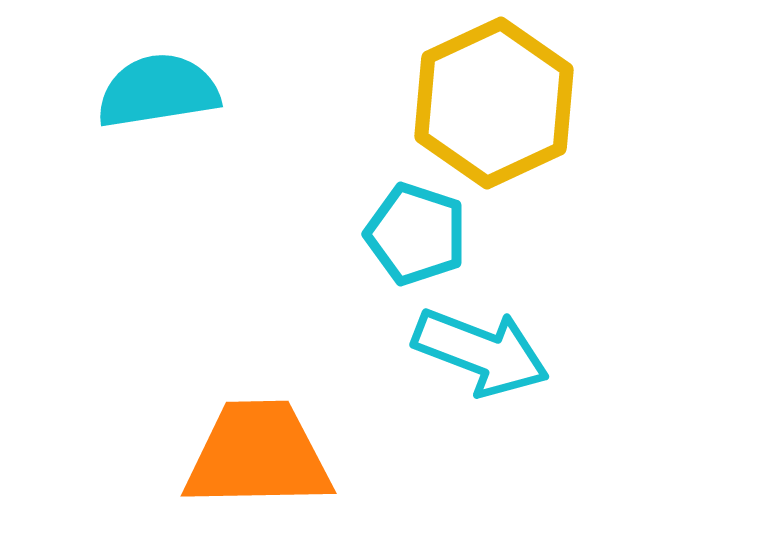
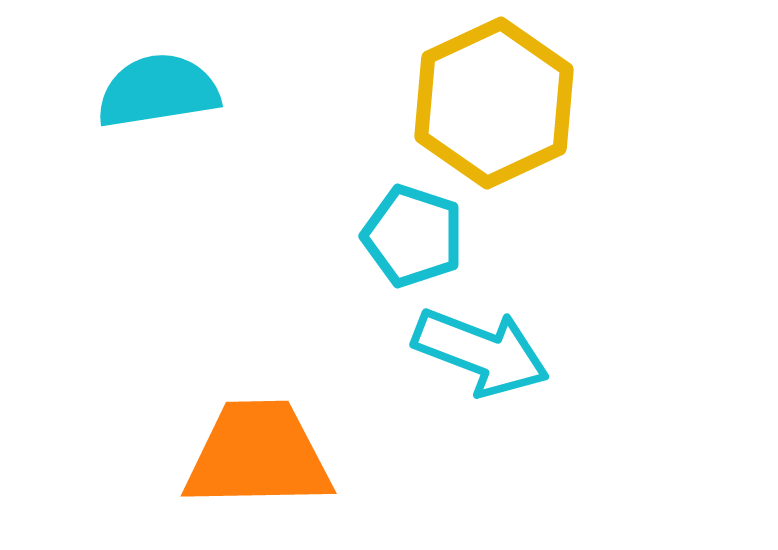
cyan pentagon: moved 3 px left, 2 px down
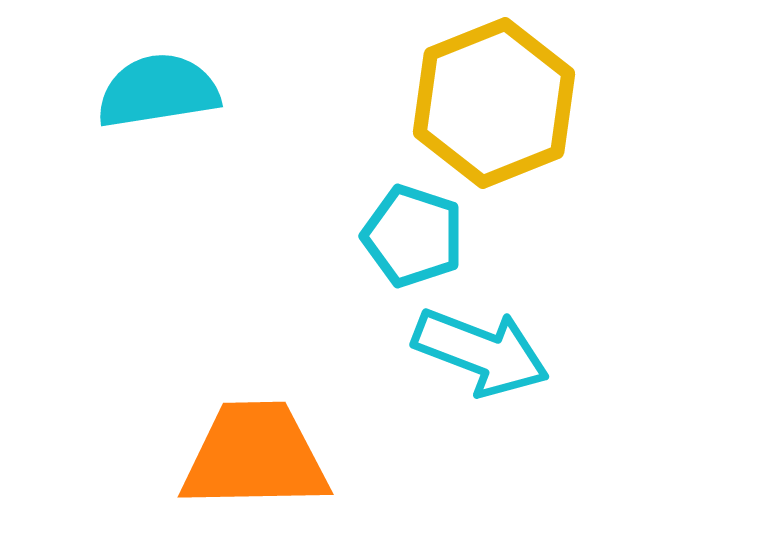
yellow hexagon: rotated 3 degrees clockwise
orange trapezoid: moved 3 px left, 1 px down
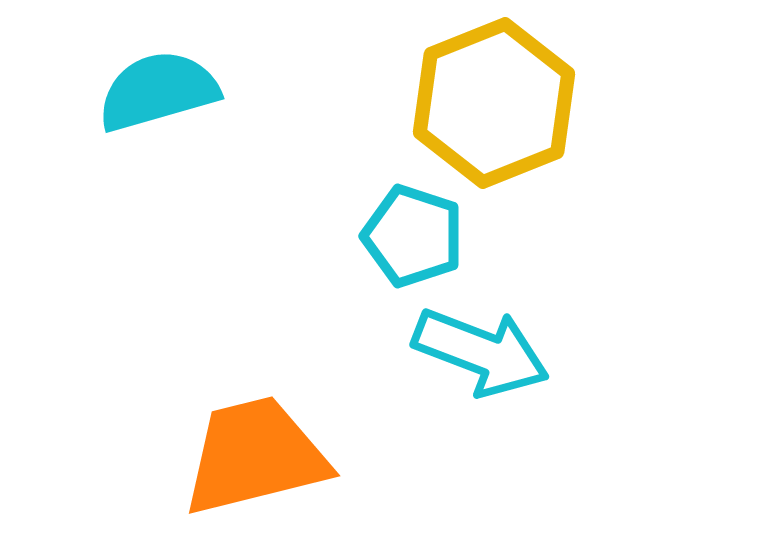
cyan semicircle: rotated 7 degrees counterclockwise
orange trapezoid: rotated 13 degrees counterclockwise
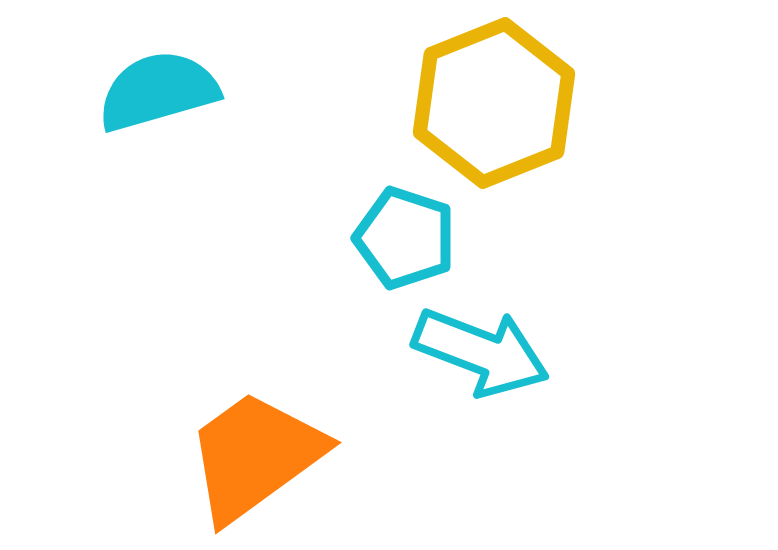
cyan pentagon: moved 8 px left, 2 px down
orange trapezoid: rotated 22 degrees counterclockwise
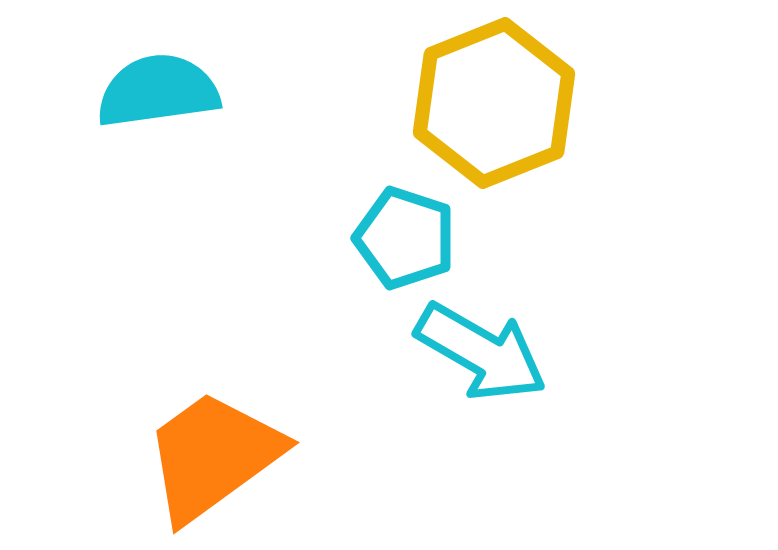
cyan semicircle: rotated 8 degrees clockwise
cyan arrow: rotated 9 degrees clockwise
orange trapezoid: moved 42 px left
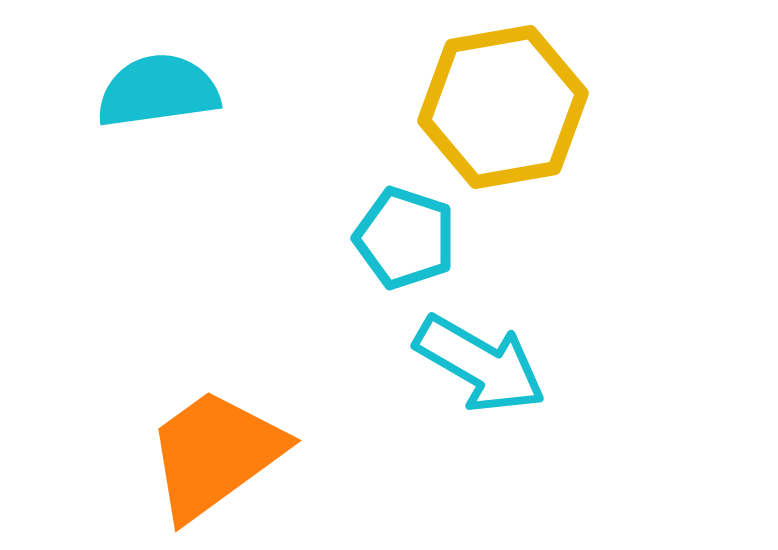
yellow hexagon: moved 9 px right, 4 px down; rotated 12 degrees clockwise
cyan arrow: moved 1 px left, 12 px down
orange trapezoid: moved 2 px right, 2 px up
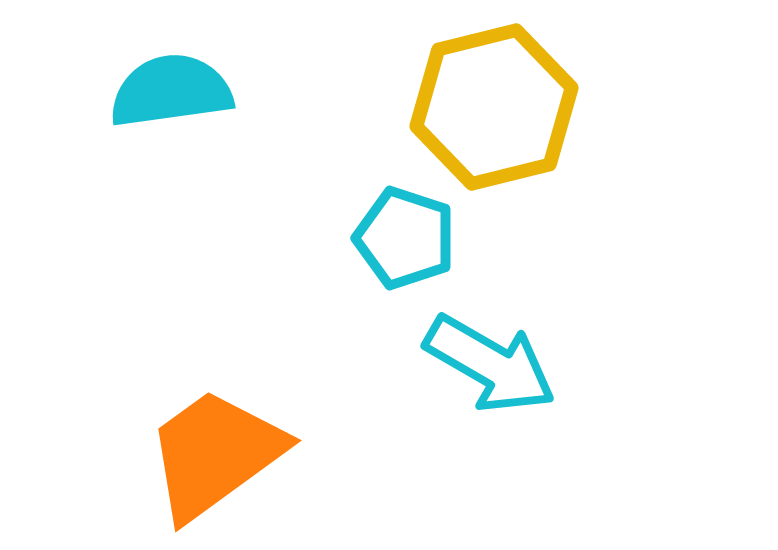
cyan semicircle: moved 13 px right
yellow hexagon: moved 9 px left; rotated 4 degrees counterclockwise
cyan arrow: moved 10 px right
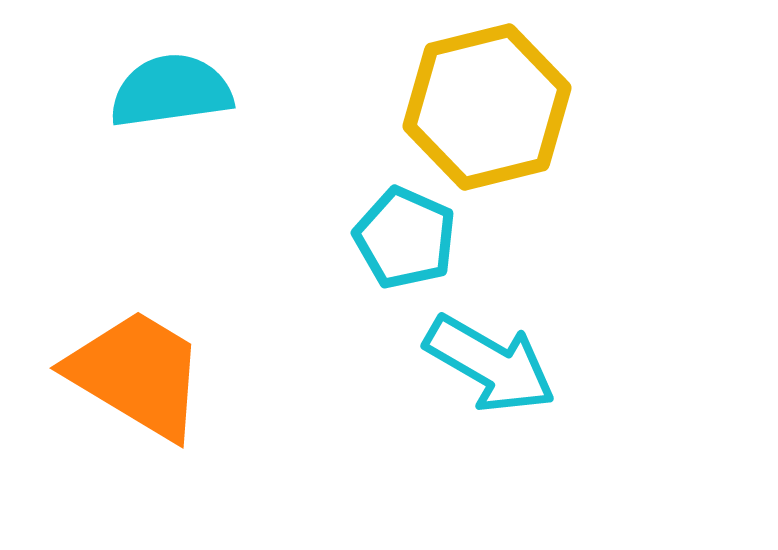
yellow hexagon: moved 7 px left
cyan pentagon: rotated 6 degrees clockwise
orange trapezoid: moved 78 px left, 80 px up; rotated 67 degrees clockwise
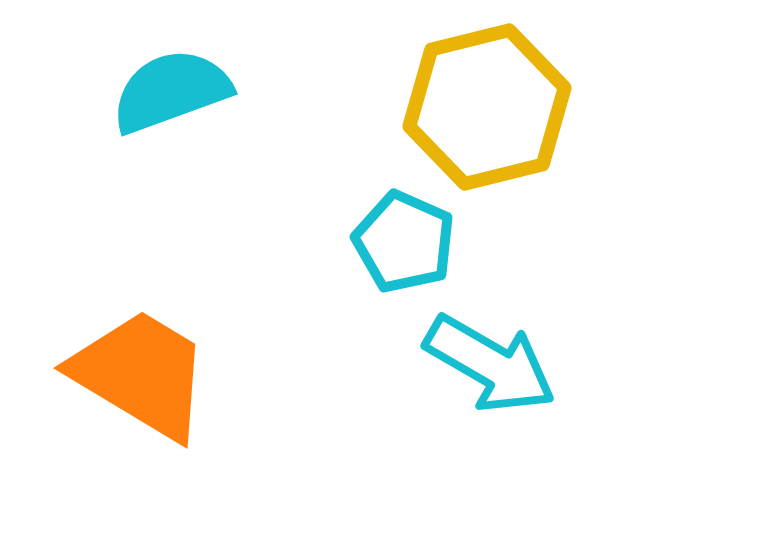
cyan semicircle: rotated 12 degrees counterclockwise
cyan pentagon: moved 1 px left, 4 px down
orange trapezoid: moved 4 px right
